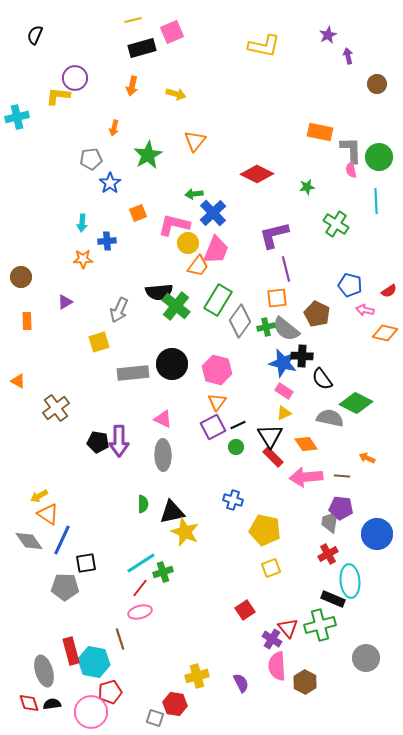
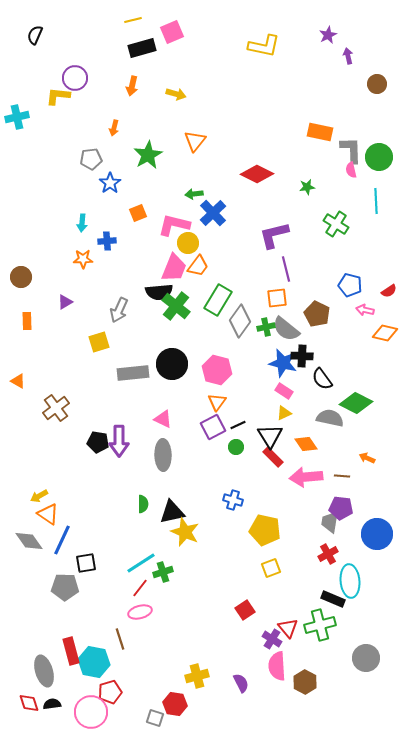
pink trapezoid at (216, 250): moved 42 px left, 18 px down
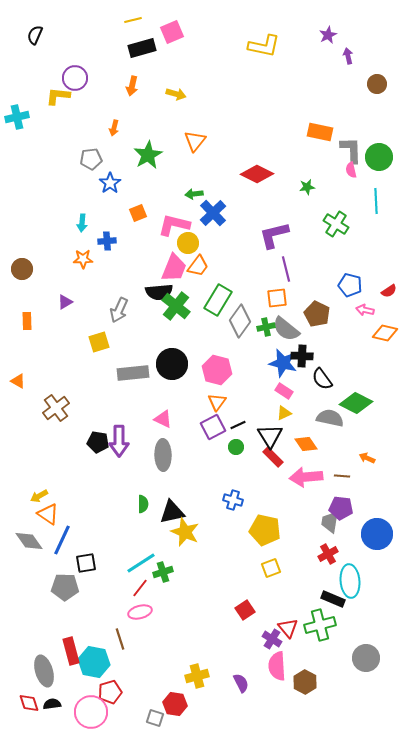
brown circle at (21, 277): moved 1 px right, 8 px up
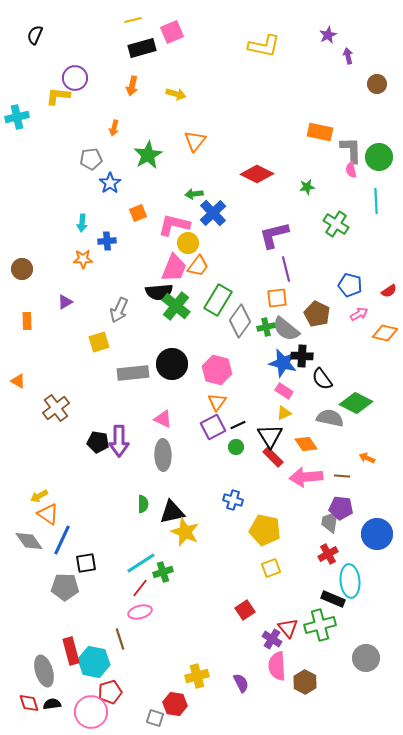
pink arrow at (365, 310): moved 6 px left, 4 px down; rotated 138 degrees clockwise
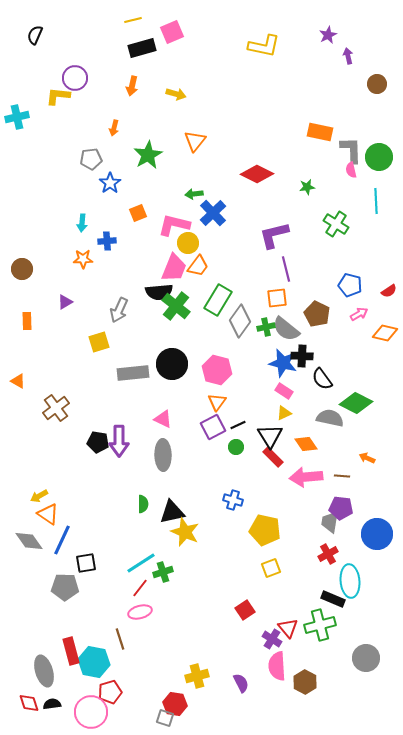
gray square at (155, 718): moved 10 px right
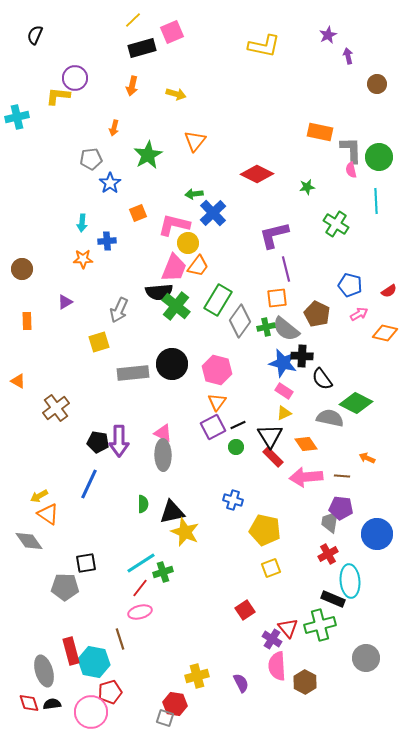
yellow line at (133, 20): rotated 30 degrees counterclockwise
pink triangle at (163, 419): moved 14 px down
blue line at (62, 540): moved 27 px right, 56 px up
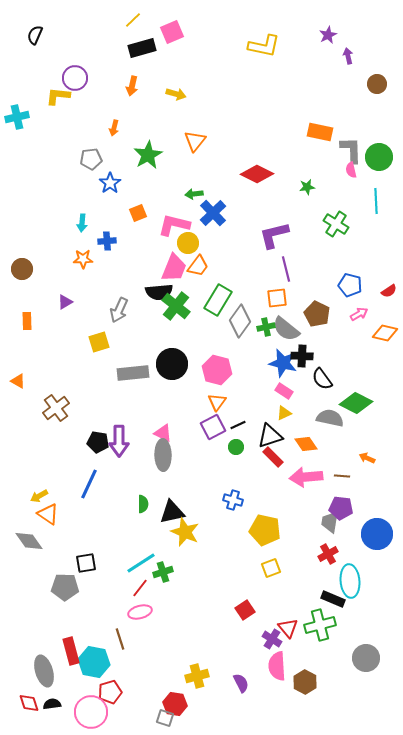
black triangle at (270, 436): rotated 44 degrees clockwise
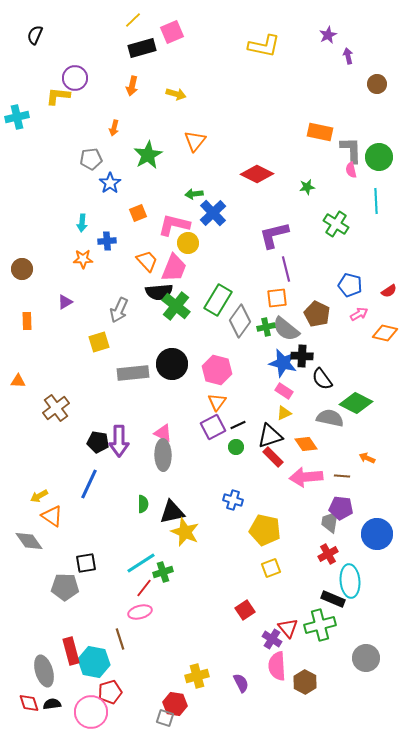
orange trapezoid at (198, 266): moved 51 px left, 5 px up; rotated 80 degrees counterclockwise
orange triangle at (18, 381): rotated 28 degrees counterclockwise
orange triangle at (48, 514): moved 4 px right, 2 px down
red line at (140, 588): moved 4 px right
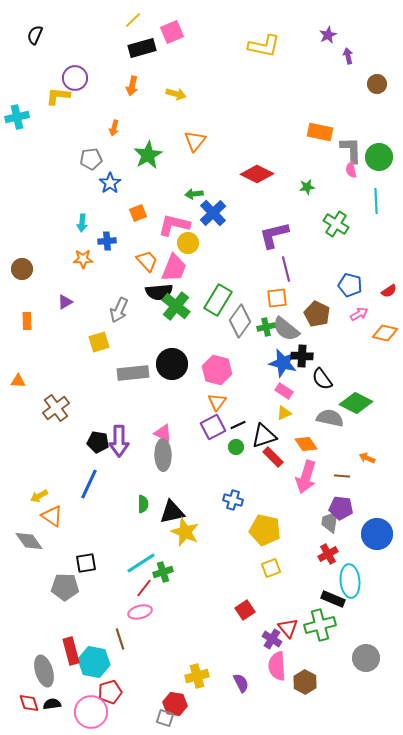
black triangle at (270, 436): moved 6 px left
pink arrow at (306, 477): rotated 68 degrees counterclockwise
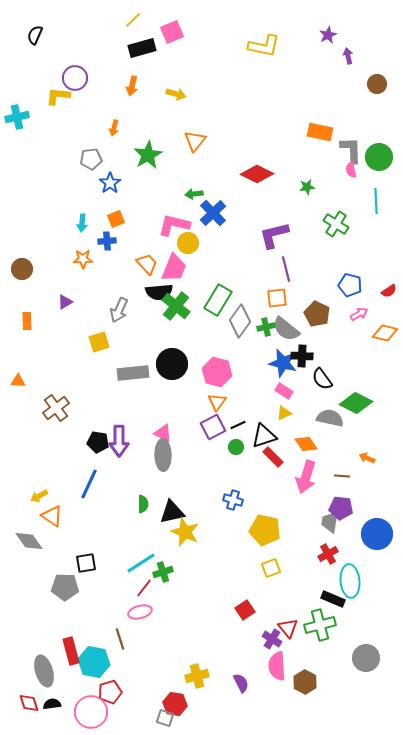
orange square at (138, 213): moved 22 px left, 6 px down
orange trapezoid at (147, 261): moved 3 px down
pink hexagon at (217, 370): moved 2 px down
